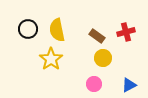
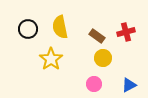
yellow semicircle: moved 3 px right, 3 px up
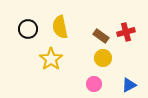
brown rectangle: moved 4 px right
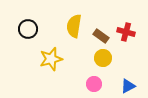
yellow semicircle: moved 14 px right, 1 px up; rotated 20 degrees clockwise
red cross: rotated 30 degrees clockwise
yellow star: rotated 20 degrees clockwise
blue triangle: moved 1 px left, 1 px down
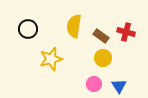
blue triangle: moved 9 px left; rotated 35 degrees counterclockwise
